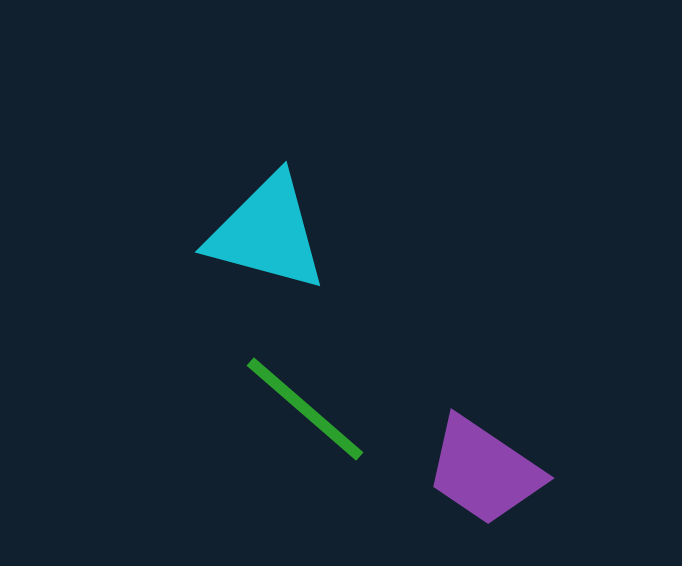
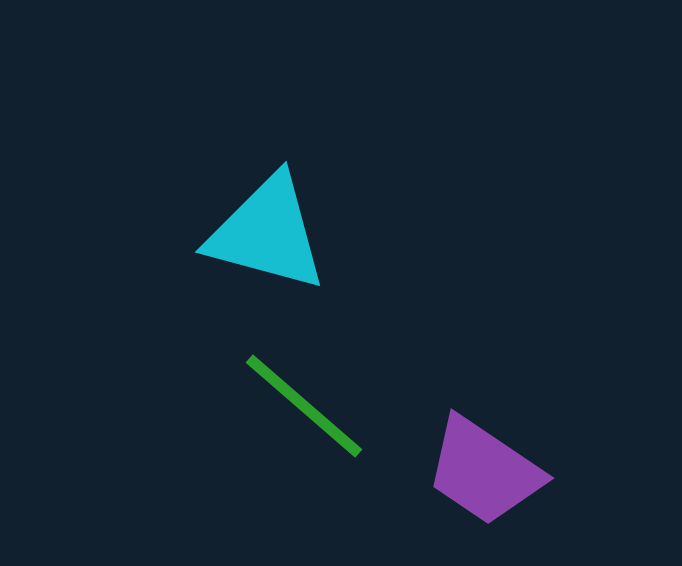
green line: moved 1 px left, 3 px up
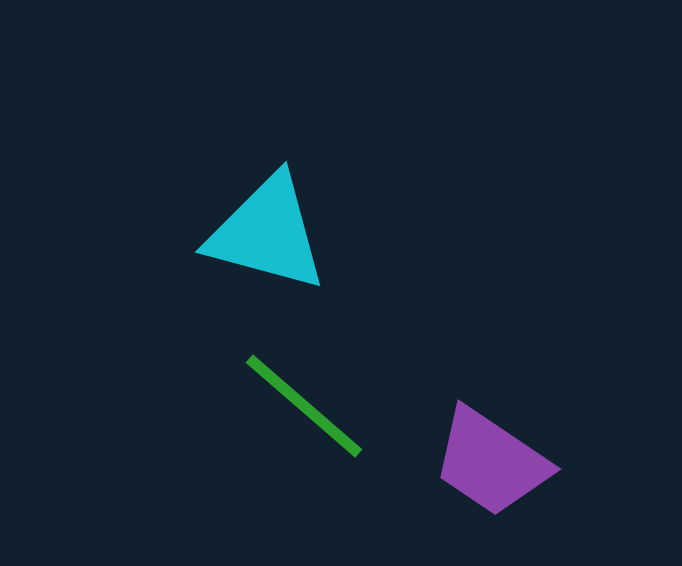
purple trapezoid: moved 7 px right, 9 px up
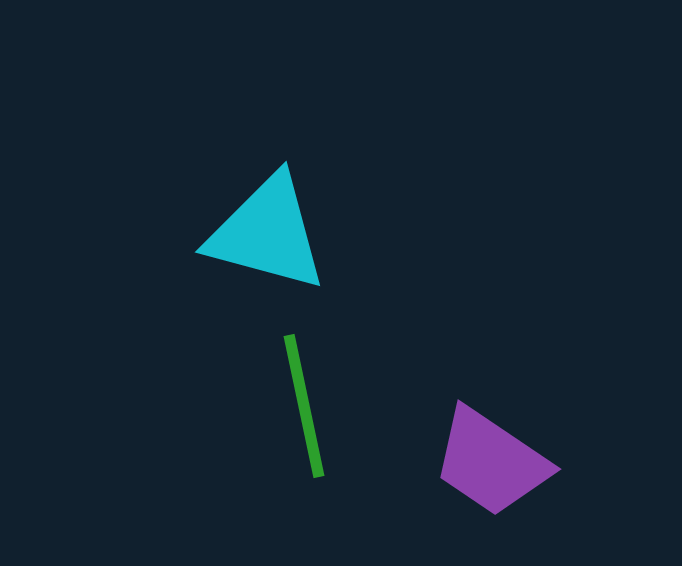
green line: rotated 37 degrees clockwise
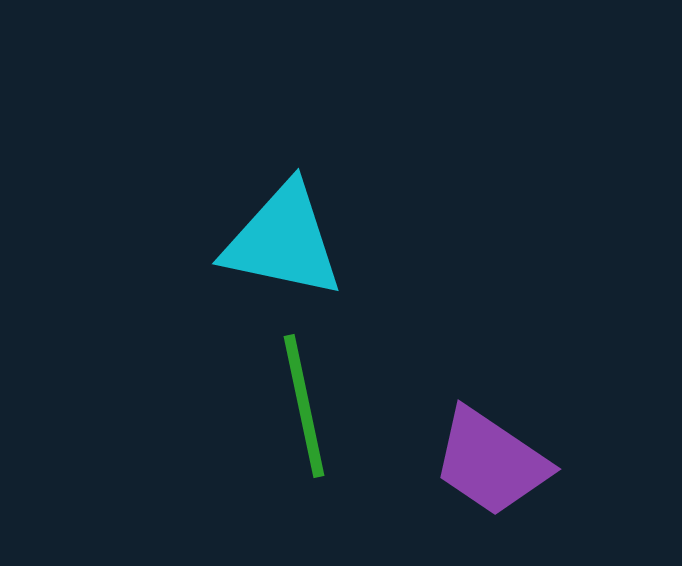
cyan triangle: moved 16 px right, 8 px down; rotated 3 degrees counterclockwise
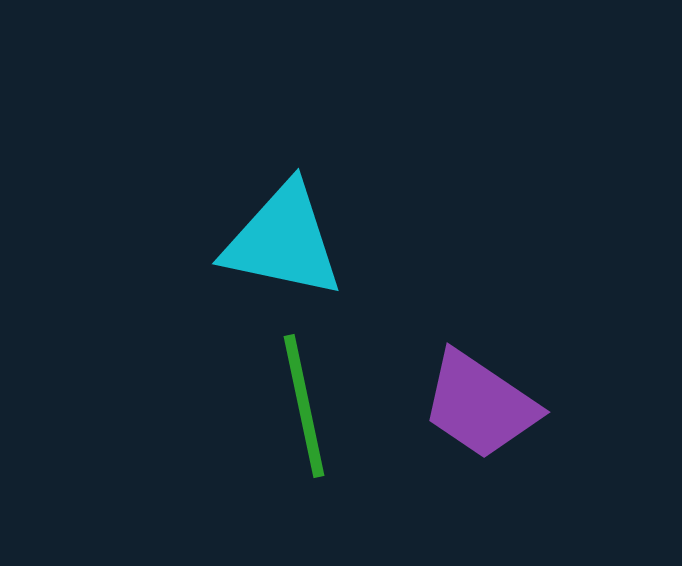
purple trapezoid: moved 11 px left, 57 px up
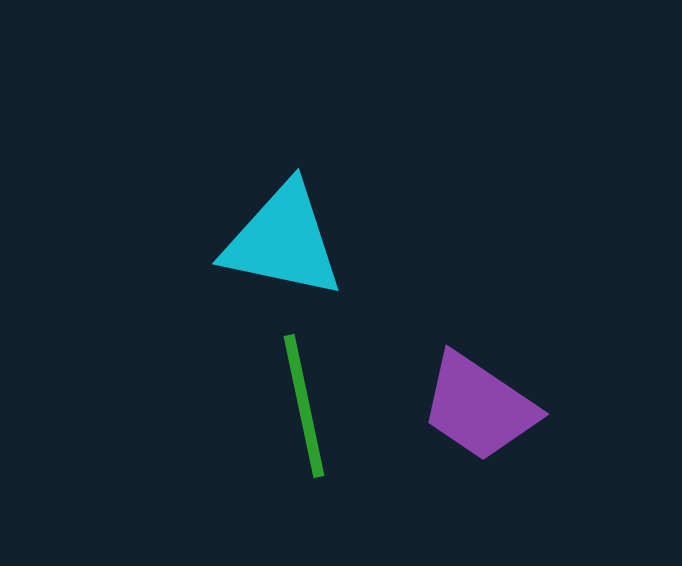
purple trapezoid: moved 1 px left, 2 px down
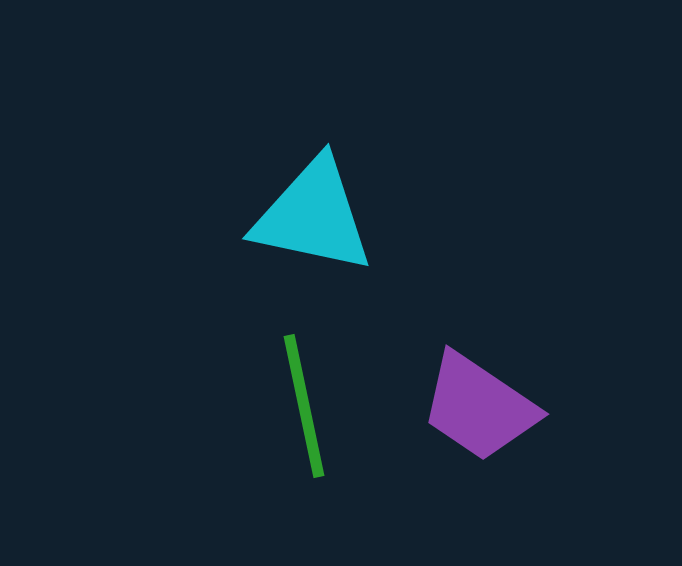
cyan triangle: moved 30 px right, 25 px up
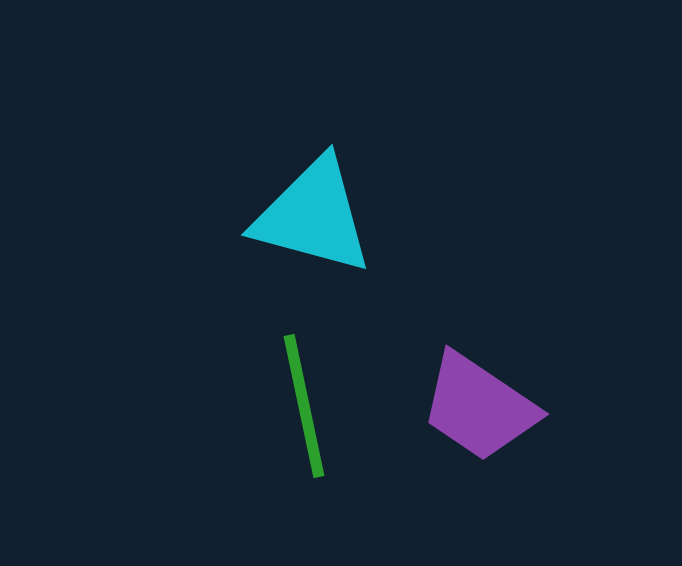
cyan triangle: rotated 3 degrees clockwise
